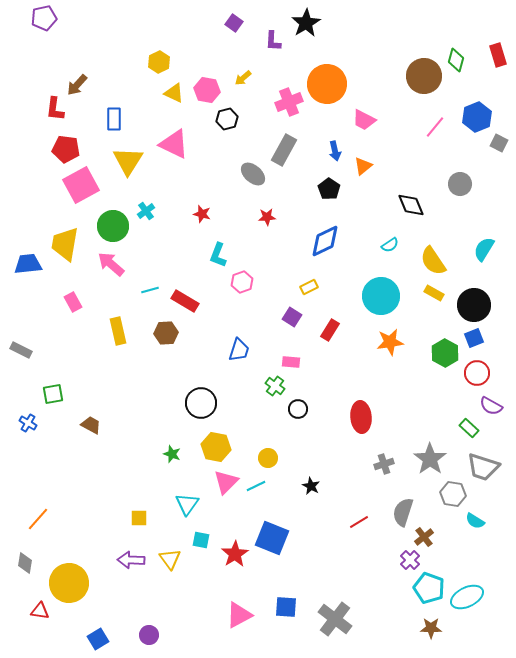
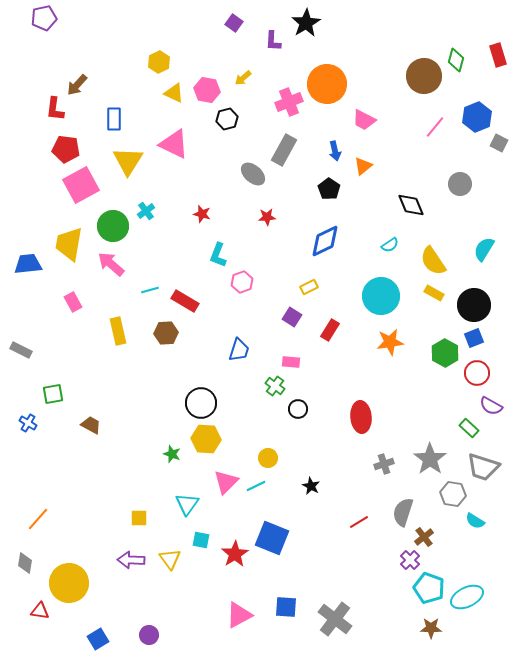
yellow trapezoid at (65, 244): moved 4 px right
yellow hexagon at (216, 447): moved 10 px left, 8 px up; rotated 8 degrees counterclockwise
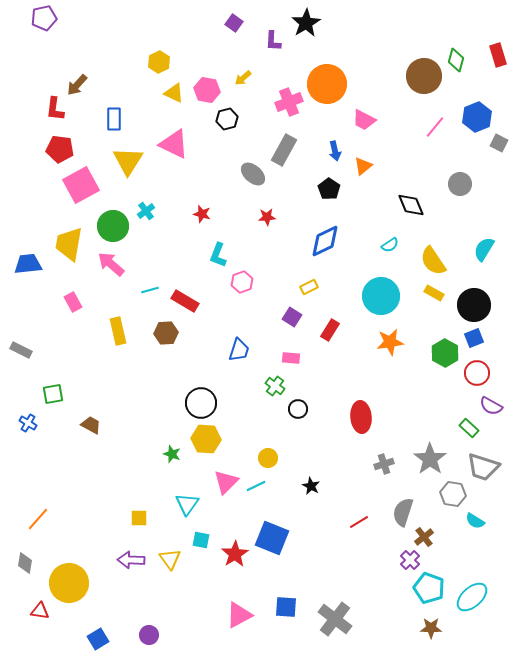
red pentagon at (66, 149): moved 6 px left
pink rectangle at (291, 362): moved 4 px up
cyan ellipse at (467, 597): moved 5 px right; rotated 16 degrees counterclockwise
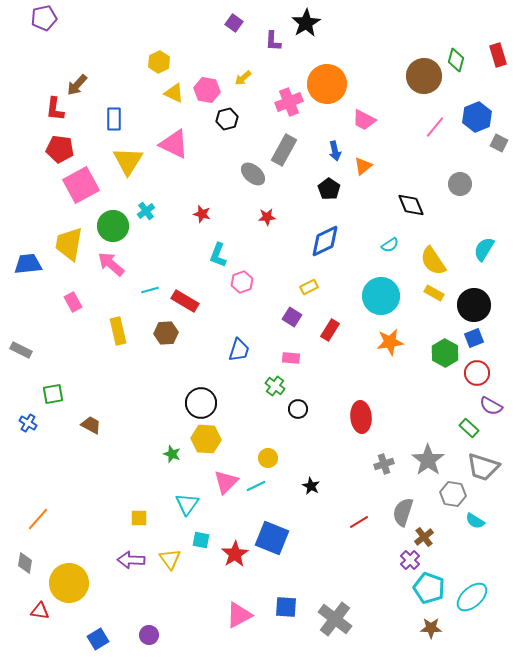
gray star at (430, 459): moved 2 px left, 1 px down
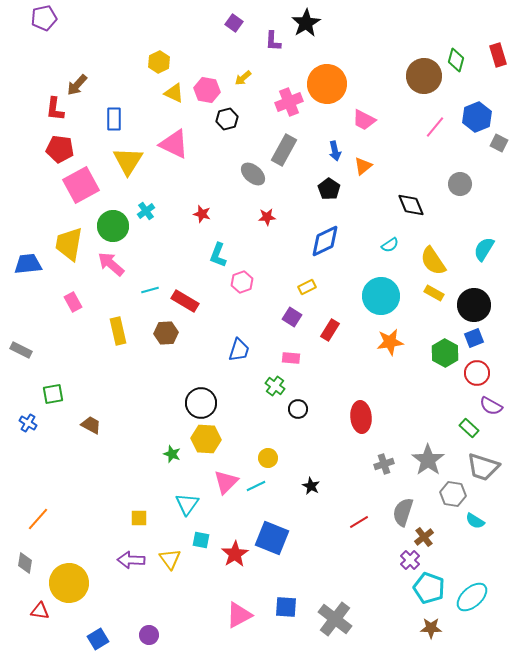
yellow rectangle at (309, 287): moved 2 px left
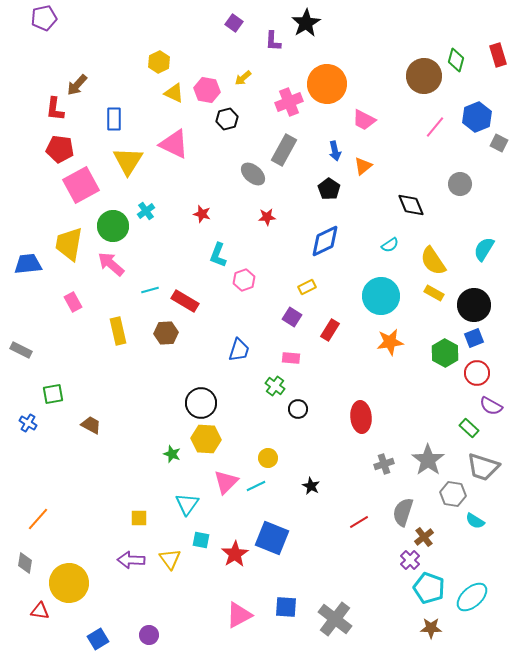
pink hexagon at (242, 282): moved 2 px right, 2 px up
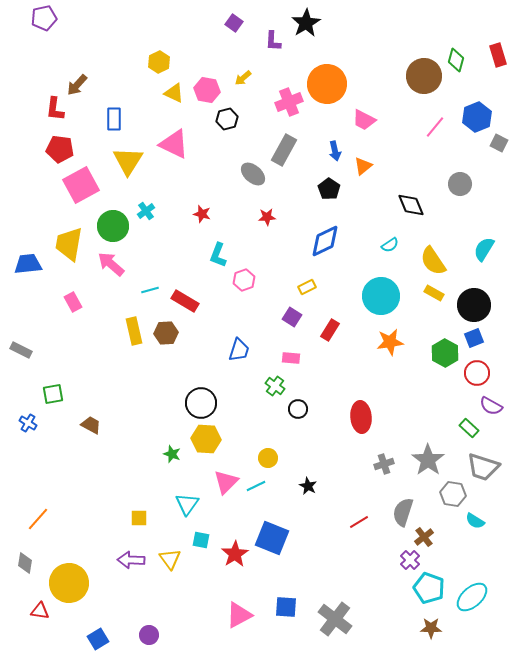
yellow rectangle at (118, 331): moved 16 px right
black star at (311, 486): moved 3 px left
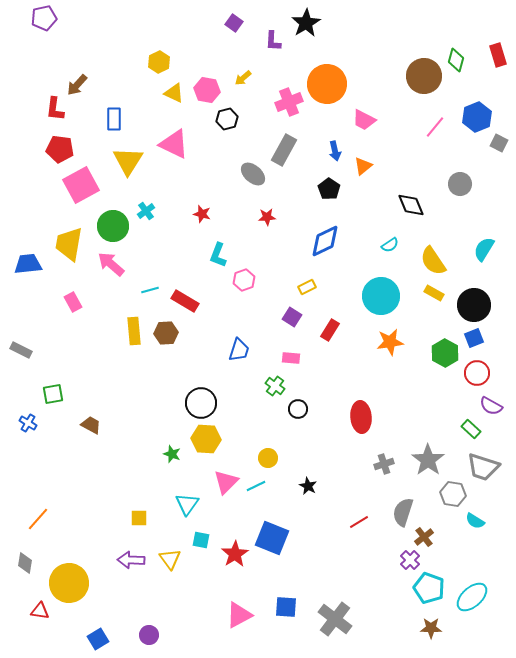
yellow rectangle at (134, 331): rotated 8 degrees clockwise
green rectangle at (469, 428): moved 2 px right, 1 px down
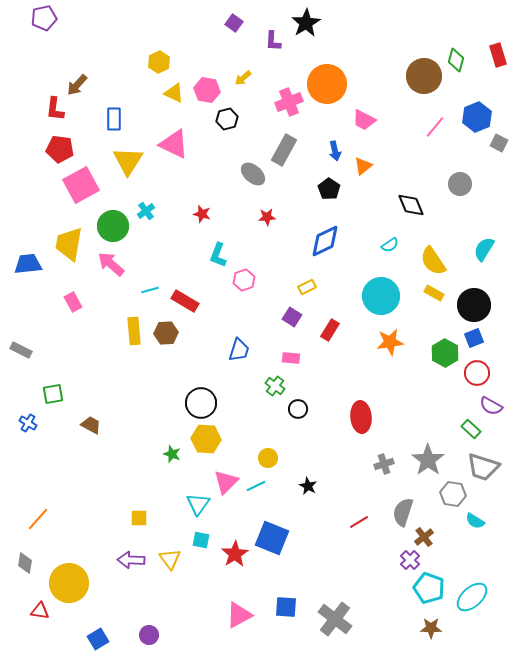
cyan triangle at (187, 504): moved 11 px right
